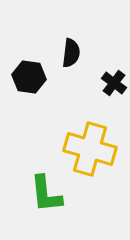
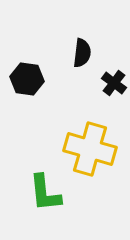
black semicircle: moved 11 px right
black hexagon: moved 2 px left, 2 px down
green L-shape: moved 1 px left, 1 px up
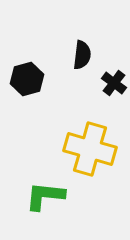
black semicircle: moved 2 px down
black hexagon: rotated 24 degrees counterclockwise
green L-shape: moved 3 px down; rotated 102 degrees clockwise
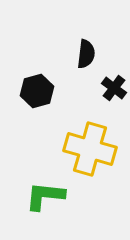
black semicircle: moved 4 px right, 1 px up
black hexagon: moved 10 px right, 12 px down
black cross: moved 5 px down
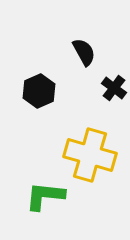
black semicircle: moved 2 px left, 2 px up; rotated 36 degrees counterclockwise
black hexagon: moved 2 px right; rotated 8 degrees counterclockwise
yellow cross: moved 6 px down
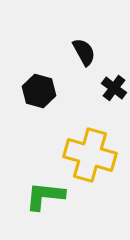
black hexagon: rotated 20 degrees counterclockwise
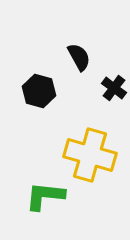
black semicircle: moved 5 px left, 5 px down
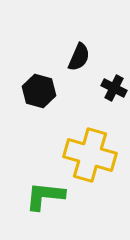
black semicircle: rotated 52 degrees clockwise
black cross: rotated 10 degrees counterclockwise
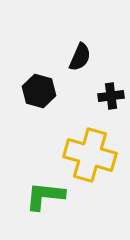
black semicircle: moved 1 px right
black cross: moved 3 px left, 8 px down; rotated 35 degrees counterclockwise
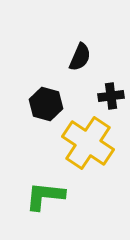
black hexagon: moved 7 px right, 13 px down
yellow cross: moved 2 px left, 12 px up; rotated 18 degrees clockwise
